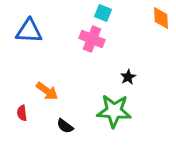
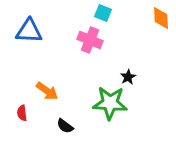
pink cross: moved 2 px left, 1 px down
green star: moved 4 px left, 8 px up
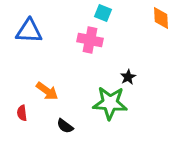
pink cross: rotated 10 degrees counterclockwise
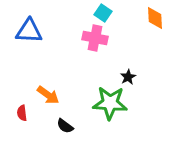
cyan square: rotated 12 degrees clockwise
orange diamond: moved 6 px left
pink cross: moved 5 px right, 2 px up
orange arrow: moved 1 px right, 4 px down
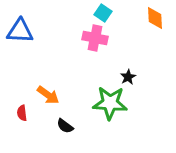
blue triangle: moved 9 px left
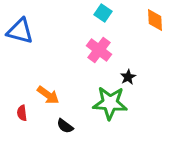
orange diamond: moved 2 px down
blue triangle: rotated 12 degrees clockwise
pink cross: moved 4 px right, 12 px down; rotated 25 degrees clockwise
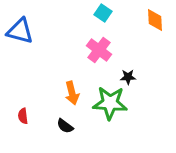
black star: rotated 28 degrees clockwise
orange arrow: moved 24 px right, 2 px up; rotated 40 degrees clockwise
red semicircle: moved 1 px right, 3 px down
